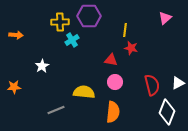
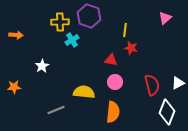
purple hexagon: rotated 20 degrees clockwise
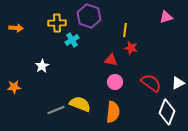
pink triangle: moved 1 px right, 1 px up; rotated 24 degrees clockwise
yellow cross: moved 3 px left, 1 px down
orange arrow: moved 7 px up
red semicircle: moved 1 px left, 2 px up; rotated 40 degrees counterclockwise
yellow semicircle: moved 4 px left, 12 px down; rotated 15 degrees clockwise
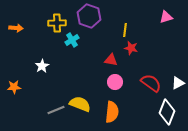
orange semicircle: moved 1 px left
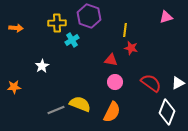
orange semicircle: rotated 20 degrees clockwise
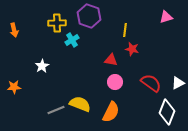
orange arrow: moved 2 px left, 2 px down; rotated 72 degrees clockwise
red star: moved 1 px right, 1 px down
orange semicircle: moved 1 px left
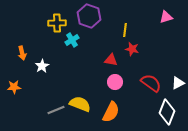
orange arrow: moved 8 px right, 23 px down
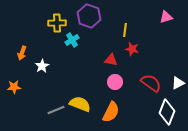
orange arrow: rotated 32 degrees clockwise
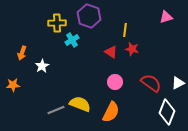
red triangle: moved 8 px up; rotated 24 degrees clockwise
orange star: moved 1 px left, 2 px up
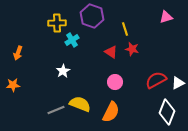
purple hexagon: moved 3 px right
yellow line: moved 1 px up; rotated 24 degrees counterclockwise
orange arrow: moved 4 px left
white star: moved 21 px right, 5 px down
red semicircle: moved 5 px right, 3 px up; rotated 65 degrees counterclockwise
